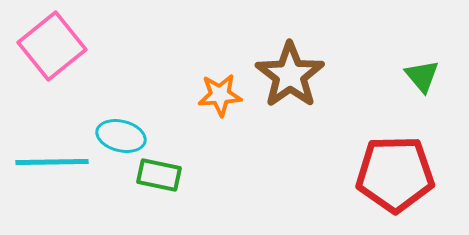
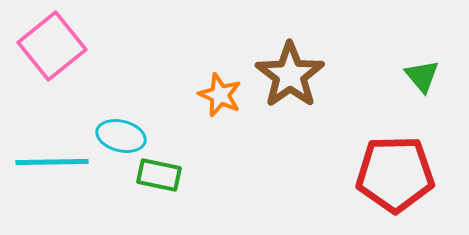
orange star: rotated 27 degrees clockwise
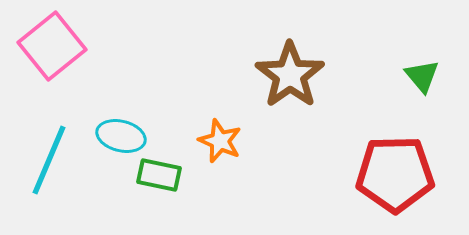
orange star: moved 46 px down
cyan line: moved 3 px left, 2 px up; rotated 66 degrees counterclockwise
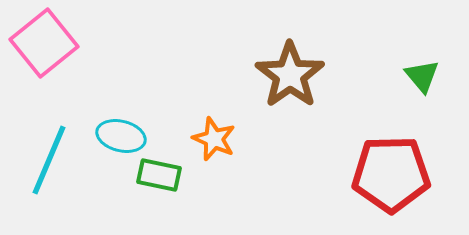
pink square: moved 8 px left, 3 px up
orange star: moved 6 px left, 2 px up
red pentagon: moved 4 px left
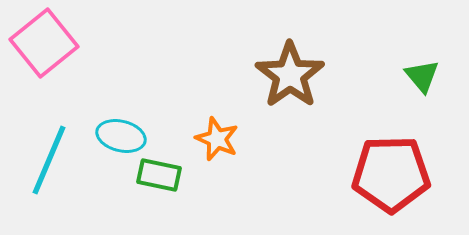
orange star: moved 3 px right
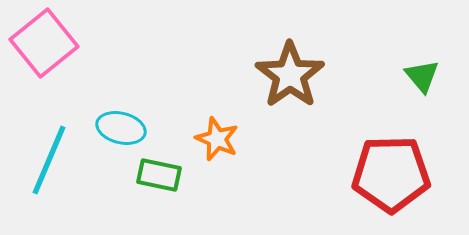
cyan ellipse: moved 8 px up
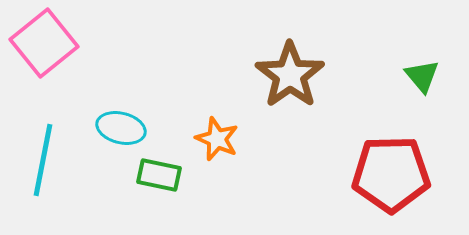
cyan line: moved 6 px left; rotated 12 degrees counterclockwise
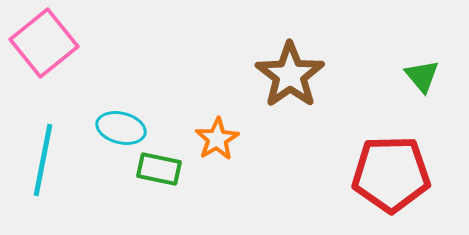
orange star: rotated 18 degrees clockwise
green rectangle: moved 6 px up
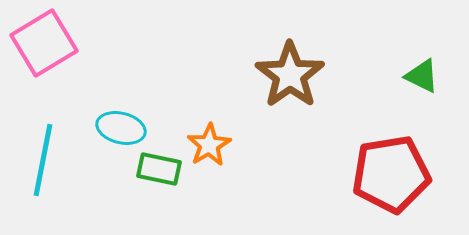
pink square: rotated 8 degrees clockwise
green triangle: rotated 24 degrees counterclockwise
orange star: moved 8 px left, 6 px down
red pentagon: rotated 8 degrees counterclockwise
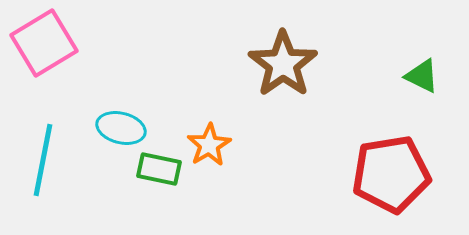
brown star: moved 7 px left, 11 px up
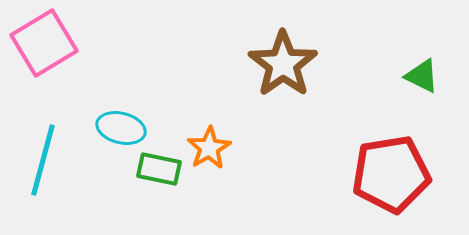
orange star: moved 3 px down
cyan line: rotated 4 degrees clockwise
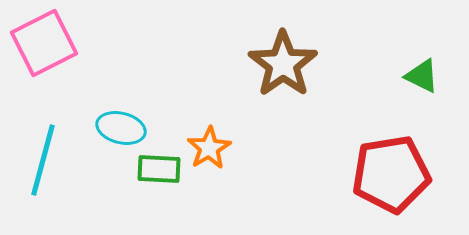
pink square: rotated 4 degrees clockwise
green rectangle: rotated 9 degrees counterclockwise
